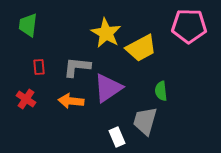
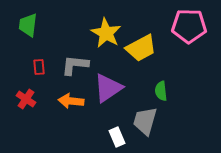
gray L-shape: moved 2 px left, 2 px up
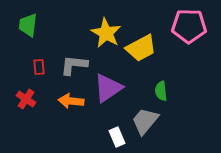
gray L-shape: moved 1 px left
gray trapezoid: rotated 24 degrees clockwise
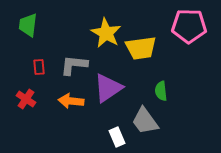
yellow trapezoid: rotated 20 degrees clockwise
gray trapezoid: rotated 76 degrees counterclockwise
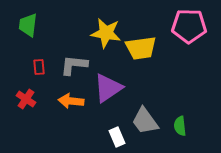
yellow star: rotated 20 degrees counterclockwise
green semicircle: moved 19 px right, 35 px down
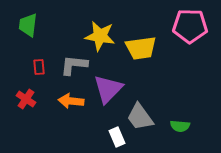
pink pentagon: moved 1 px right
yellow star: moved 6 px left, 3 px down
purple triangle: moved 1 px down; rotated 12 degrees counterclockwise
gray trapezoid: moved 5 px left, 4 px up
green semicircle: rotated 78 degrees counterclockwise
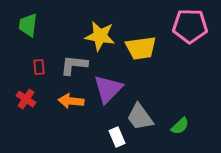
green semicircle: rotated 48 degrees counterclockwise
